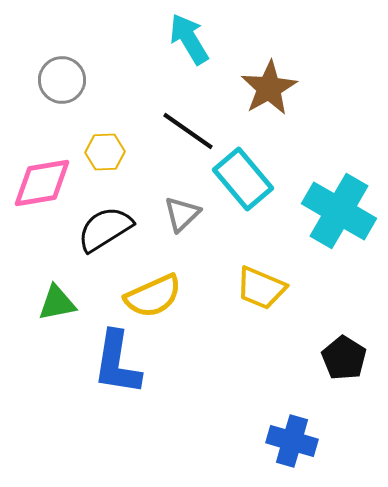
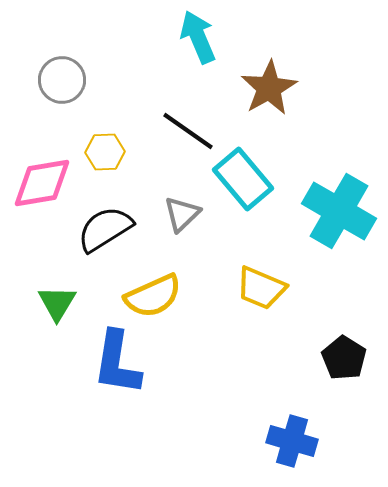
cyan arrow: moved 9 px right, 2 px up; rotated 8 degrees clockwise
green triangle: rotated 48 degrees counterclockwise
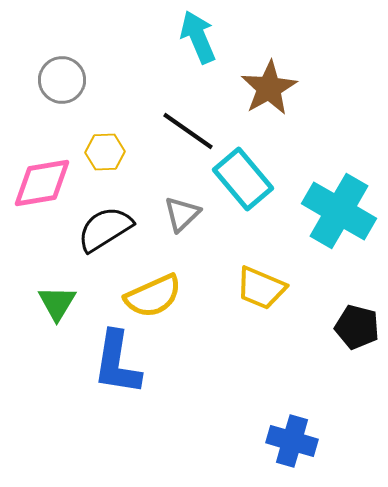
black pentagon: moved 13 px right, 31 px up; rotated 18 degrees counterclockwise
